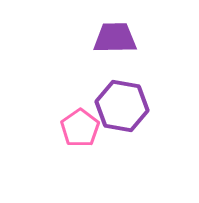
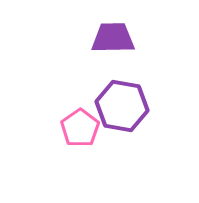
purple trapezoid: moved 2 px left
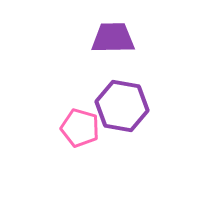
pink pentagon: rotated 21 degrees counterclockwise
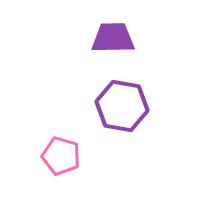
pink pentagon: moved 19 px left, 28 px down
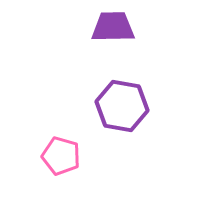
purple trapezoid: moved 11 px up
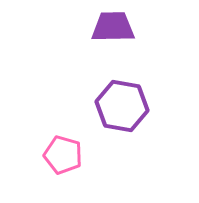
pink pentagon: moved 2 px right, 1 px up
